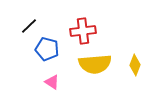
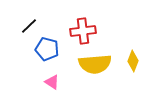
yellow diamond: moved 2 px left, 4 px up
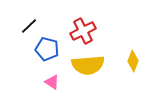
red cross: rotated 20 degrees counterclockwise
yellow semicircle: moved 7 px left, 1 px down
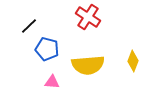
red cross: moved 5 px right, 14 px up; rotated 30 degrees counterclockwise
pink triangle: rotated 28 degrees counterclockwise
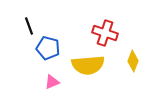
red cross: moved 17 px right, 16 px down; rotated 15 degrees counterclockwise
black line: rotated 66 degrees counterclockwise
blue pentagon: moved 1 px right, 1 px up
pink triangle: rotated 28 degrees counterclockwise
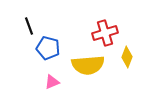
red cross: rotated 35 degrees counterclockwise
yellow diamond: moved 6 px left, 4 px up
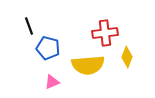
red cross: rotated 10 degrees clockwise
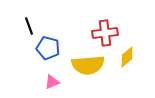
yellow diamond: rotated 30 degrees clockwise
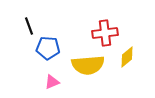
blue pentagon: rotated 10 degrees counterclockwise
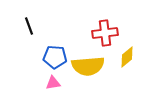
blue pentagon: moved 7 px right, 9 px down
yellow semicircle: moved 1 px down
pink triangle: moved 1 px right, 1 px down; rotated 14 degrees clockwise
